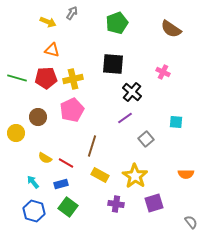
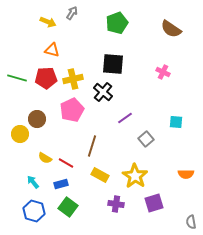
black cross: moved 29 px left
brown circle: moved 1 px left, 2 px down
yellow circle: moved 4 px right, 1 px down
gray semicircle: rotated 152 degrees counterclockwise
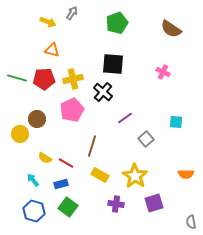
red pentagon: moved 2 px left, 1 px down
cyan arrow: moved 2 px up
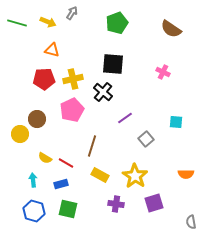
green line: moved 55 px up
cyan arrow: rotated 32 degrees clockwise
green square: moved 2 px down; rotated 24 degrees counterclockwise
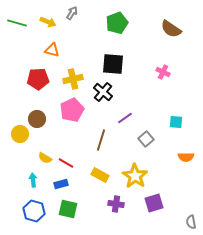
red pentagon: moved 6 px left
brown line: moved 9 px right, 6 px up
orange semicircle: moved 17 px up
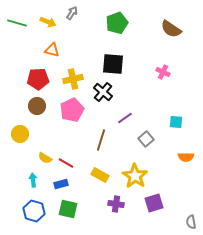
brown circle: moved 13 px up
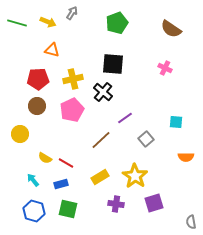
pink cross: moved 2 px right, 4 px up
brown line: rotated 30 degrees clockwise
yellow rectangle: moved 2 px down; rotated 60 degrees counterclockwise
cyan arrow: rotated 32 degrees counterclockwise
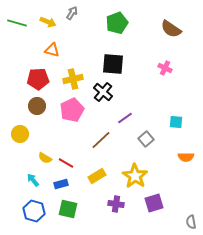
yellow rectangle: moved 3 px left, 1 px up
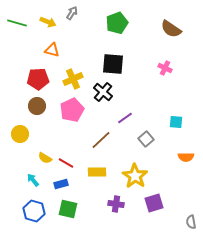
yellow cross: rotated 12 degrees counterclockwise
yellow rectangle: moved 4 px up; rotated 30 degrees clockwise
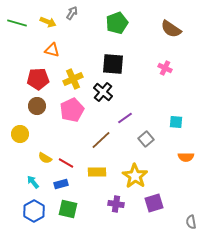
cyan arrow: moved 2 px down
blue hexagon: rotated 15 degrees clockwise
